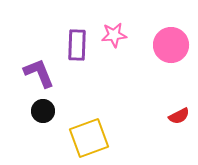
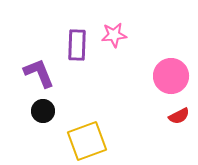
pink circle: moved 31 px down
yellow square: moved 2 px left, 3 px down
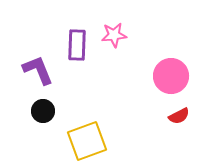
purple L-shape: moved 1 px left, 3 px up
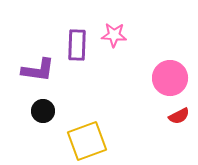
pink star: rotated 10 degrees clockwise
purple L-shape: rotated 120 degrees clockwise
pink circle: moved 1 px left, 2 px down
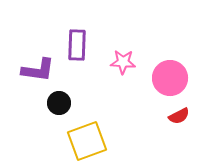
pink star: moved 9 px right, 27 px down
black circle: moved 16 px right, 8 px up
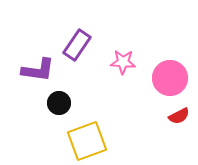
purple rectangle: rotated 32 degrees clockwise
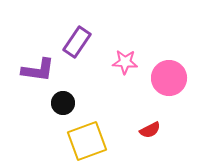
purple rectangle: moved 3 px up
pink star: moved 2 px right
pink circle: moved 1 px left
black circle: moved 4 px right
red semicircle: moved 29 px left, 14 px down
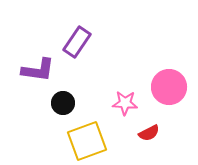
pink star: moved 41 px down
pink circle: moved 9 px down
red semicircle: moved 1 px left, 3 px down
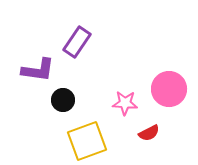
pink circle: moved 2 px down
black circle: moved 3 px up
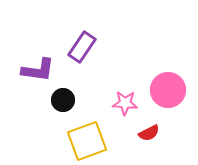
purple rectangle: moved 5 px right, 5 px down
pink circle: moved 1 px left, 1 px down
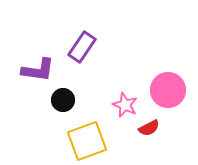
pink star: moved 2 px down; rotated 20 degrees clockwise
red semicircle: moved 5 px up
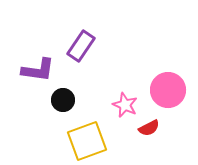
purple rectangle: moved 1 px left, 1 px up
